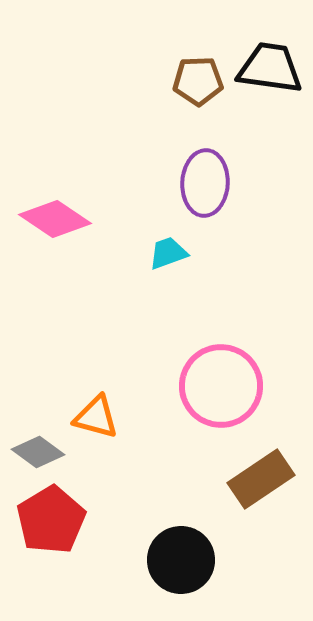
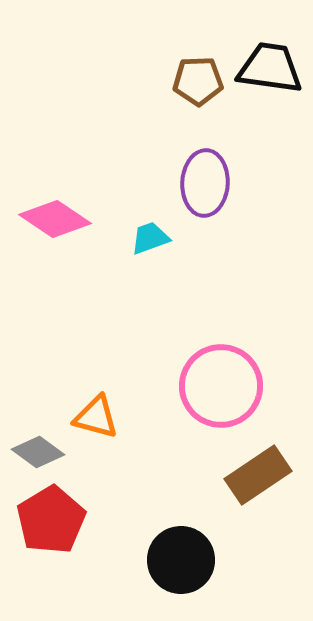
cyan trapezoid: moved 18 px left, 15 px up
brown rectangle: moved 3 px left, 4 px up
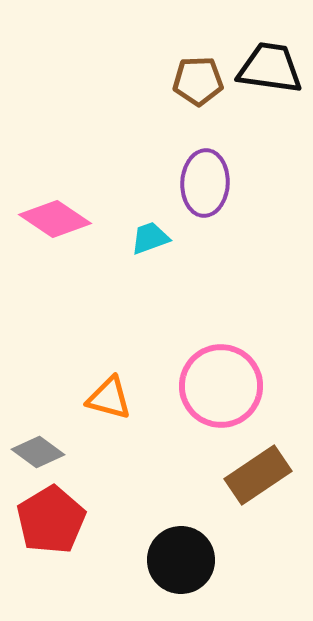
orange triangle: moved 13 px right, 19 px up
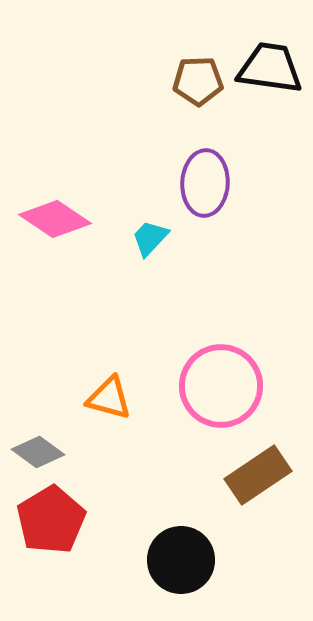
cyan trapezoid: rotated 27 degrees counterclockwise
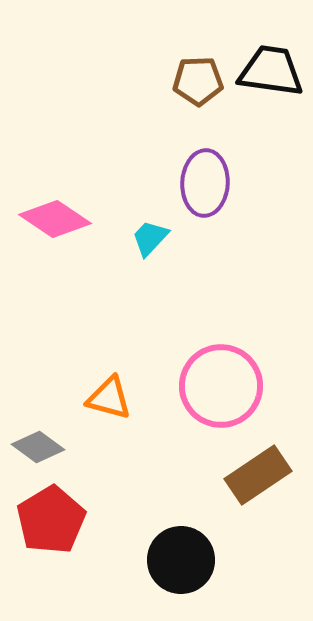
black trapezoid: moved 1 px right, 3 px down
gray diamond: moved 5 px up
